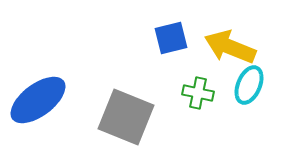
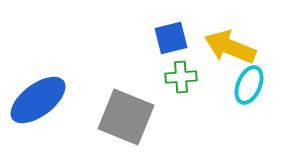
green cross: moved 17 px left, 16 px up; rotated 16 degrees counterclockwise
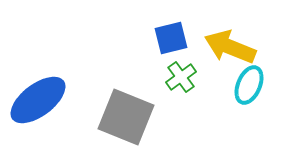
green cross: rotated 32 degrees counterclockwise
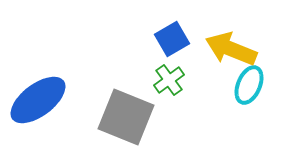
blue square: moved 1 px right, 1 px down; rotated 16 degrees counterclockwise
yellow arrow: moved 1 px right, 2 px down
green cross: moved 12 px left, 3 px down
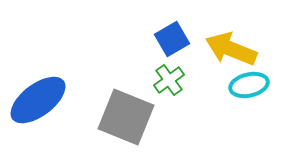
cyan ellipse: rotated 54 degrees clockwise
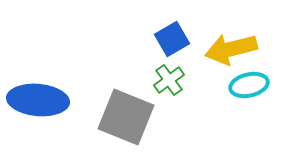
yellow arrow: rotated 36 degrees counterclockwise
blue ellipse: rotated 42 degrees clockwise
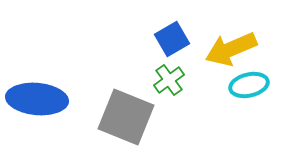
yellow arrow: rotated 9 degrees counterclockwise
blue ellipse: moved 1 px left, 1 px up
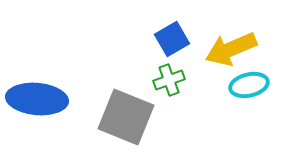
green cross: rotated 16 degrees clockwise
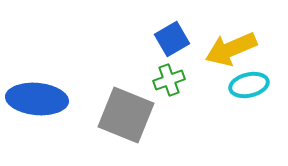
gray square: moved 2 px up
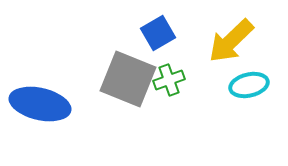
blue square: moved 14 px left, 6 px up
yellow arrow: moved 8 px up; rotated 21 degrees counterclockwise
blue ellipse: moved 3 px right, 5 px down; rotated 8 degrees clockwise
gray square: moved 2 px right, 36 px up
